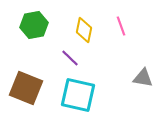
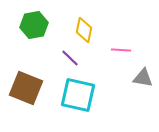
pink line: moved 24 px down; rotated 66 degrees counterclockwise
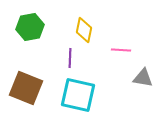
green hexagon: moved 4 px left, 2 px down
purple line: rotated 48 degrees clockwise
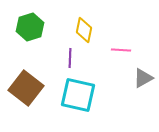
green hexagon: rotated 8 degrees counterclockwise
gray triangle: rotated 40 degrees counterclockwise
brown square: rotated 16 degrees clockwise
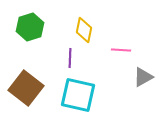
gray triangle: moved 1 px up
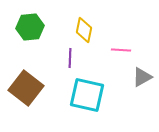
green hexagon: rotated 12 degrees clockwise
gray triangle: moved 1 px left
cyan square: moved 9 px right
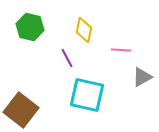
green hexagon: rotated 20 degrees clockwise
purple line: moved 3 px left; rotated 30 degrees counterclockwise
brown square: moved 5 px left, 22 px down
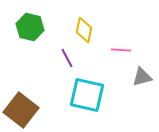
gray triangle: rotated 15 degrees clockwise
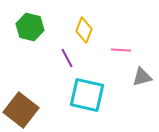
yellow diamond: rotated 10 degrees clockwise
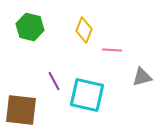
pink line: moved 9 px left
purple line: moved 13 px left, 23 px down
brown square: rotated 32 degrees counterclockwise
